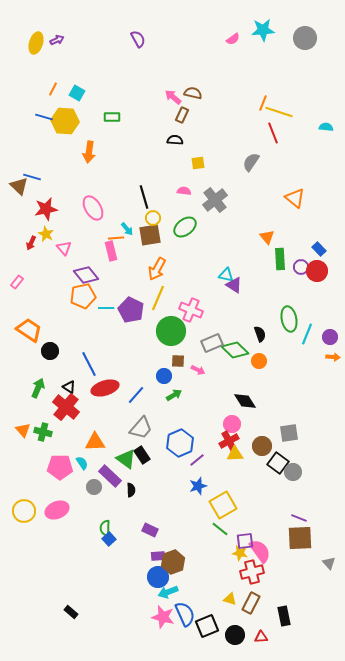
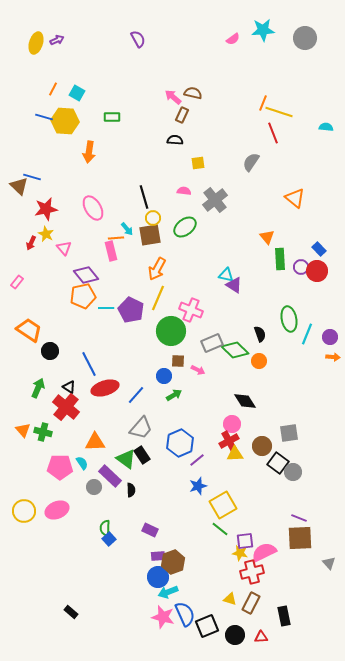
pink semicircle at (260, 551): moved 4 px right, 1 px down; rotated 80 degrees counterclockwise
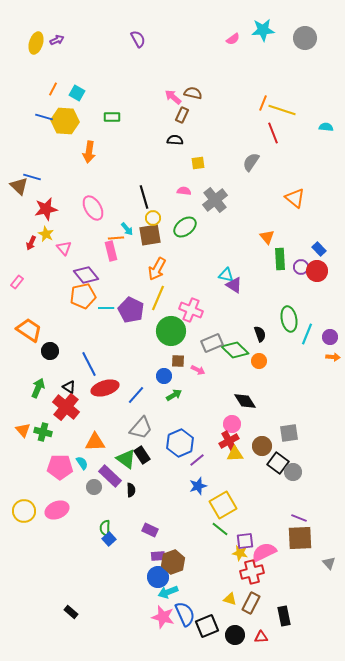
yellow line at (279, 112): moved 3 px right, 2 px up
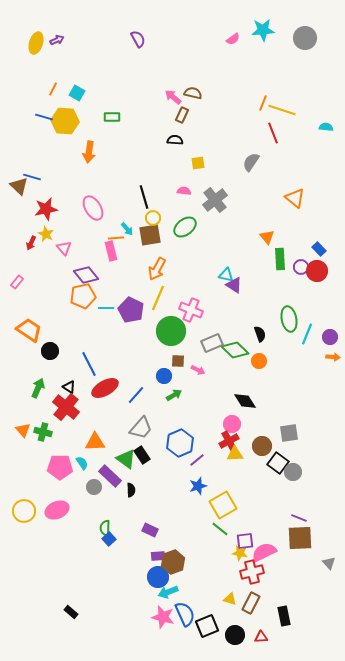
red ellipse at (105, 388): rotated 12 degrees counterclockwise
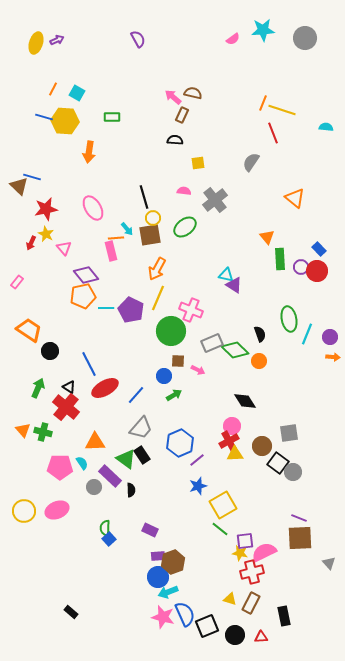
pink circle at (232, 424): moved 2 px down
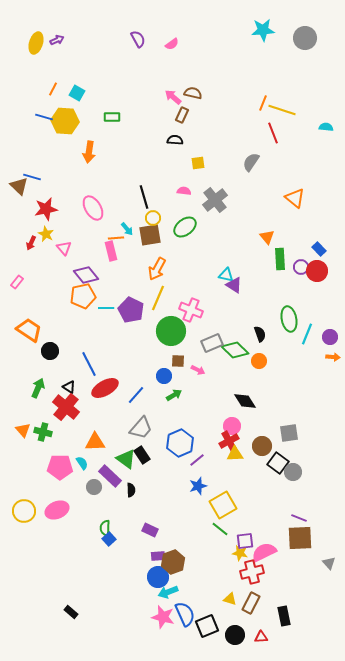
pink semicircle at (233, 39): moved 61 px left, 5 px down
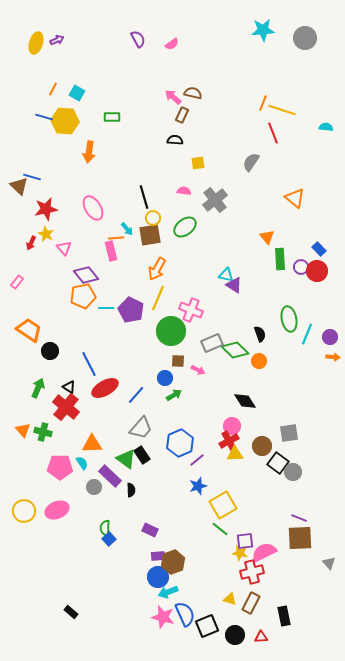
blue circle at (164, 376): moved 1 px right, 2 px down
orange triangle at (95, 442): moved 3 px left, 2 px down
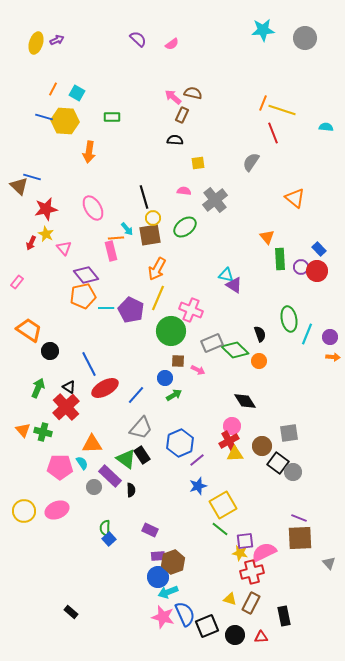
purple semicircle at (138, 39): rotated 18 degrees counterclockwise
red cross at (66, 407): rotated 8 degrees clockwise
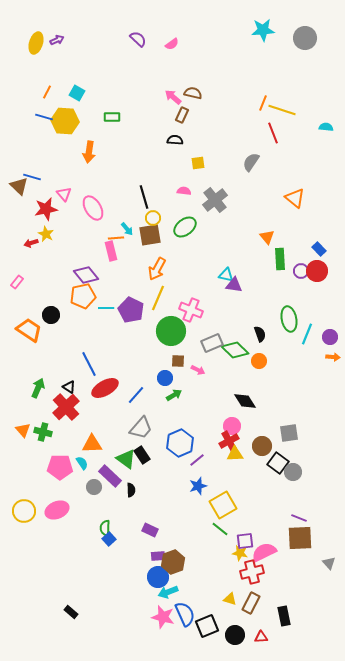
orange line at (53, 89): moved 6 px left, 3 px down
red arrow at (31, 243): rotated 48 degrees clockwise
pink triangle at (64, 248): moved 54 px up
purple circle at (301, 267): moved 4 px down
purple triangle at (234, 285): rotated 24 degrees counterclockwise
black circle at (50, 351): moved 1 px right, 36 px up
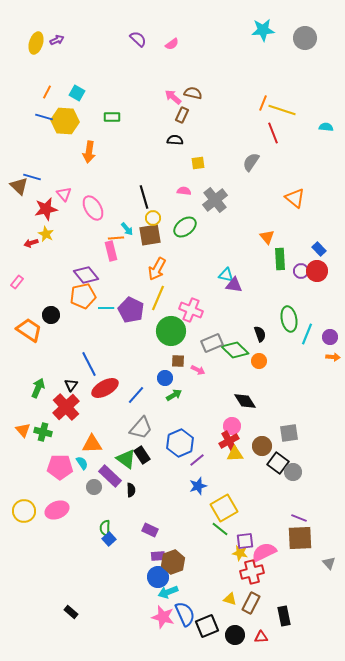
black triangle at (69, 387): moved 2 px right, 2 px up; rotated 32 degrees clockwise
yellow square at (223, 505): moved 1 px right, 3 px down
